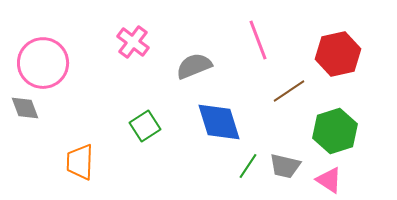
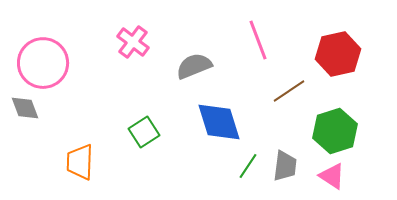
green square: moved 1 px left, 6 px down
gray trapezoid: rotated 96 degrees counterclockwise
pink triangle: moved 3 px right, 4 px up
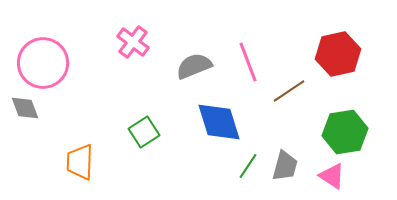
pink line: moved 10 px left, 22 px down
green hexagon: moved 10 px right, 1 px down; rotated 9 degrees clockwise
gray trapezoid: rotated 8 degrees clockwise
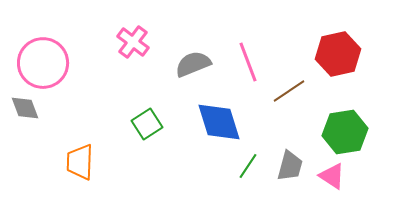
gray semicircle: moved 1 px left, 2 px up
green square: moved 3 px right, 8 px up
gray trapezoid: moved 5 px right
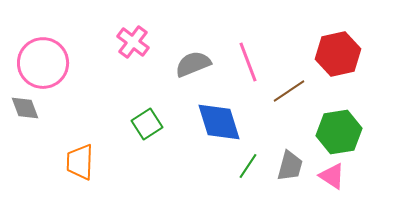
green hexagon: moved 6 px left
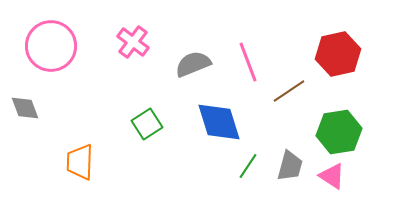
pink circle: moved 8 px right, 17 px up
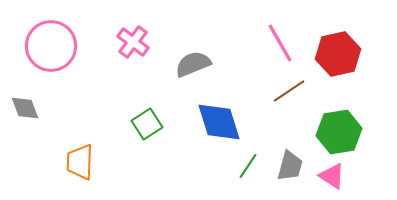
pink line: moved 32 px right, 19 px up; rotated 9 degrees counterclockwise
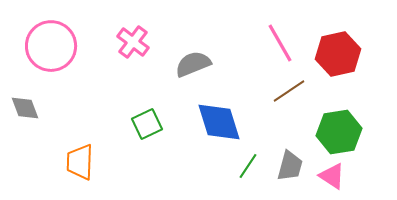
green square: rotated 8 degrees clockwise
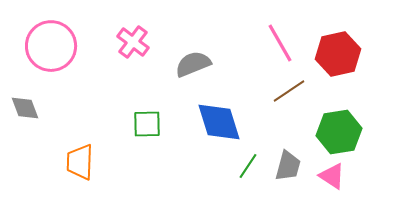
green square: rotated 24 degrees clockwise
gray trapezoid: moved 2 px left
